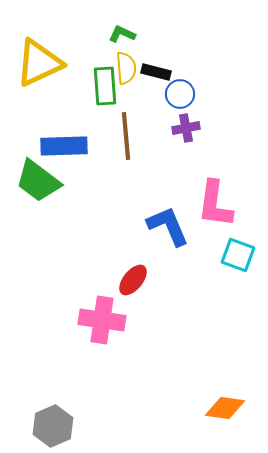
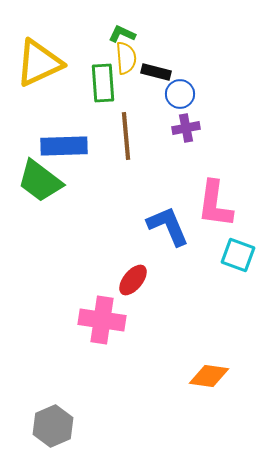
yellow semicircle: moved 10 px up
green rectangle: moved 2 px left, 3 px up
green trapezoid: moved 2 px right
orange diamond: moved 16 px left, 32 px up
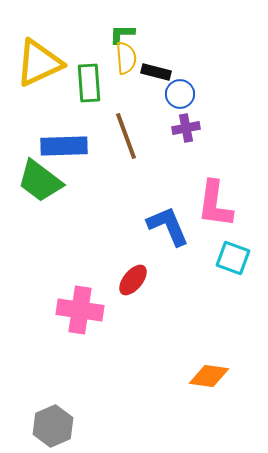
green L-shape: rotated 24 degrees counterclockwise
green rectangle: moved 14 px left
brown line: rotated 15 degrees counterclockwise
cyan square: moved 5 px left, 3 px down
pink cross: moved 22 px left, 10 px up
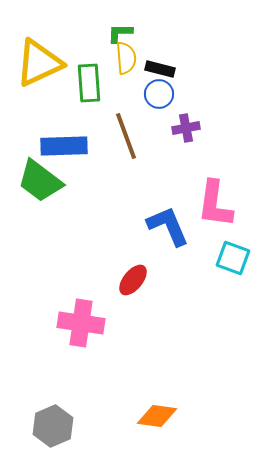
green L-shape: moved 2 px left, 1 px up
black rectangle: moved 4 px right, 3 px up
blue circle: moved 21 px left
pink cross: moved 1 px right, 13 px down
orange diamond: moved 52 px left, 40 px down
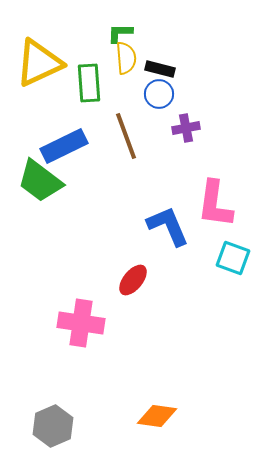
blue rectangle: rotated 24 degrees counterclockwise
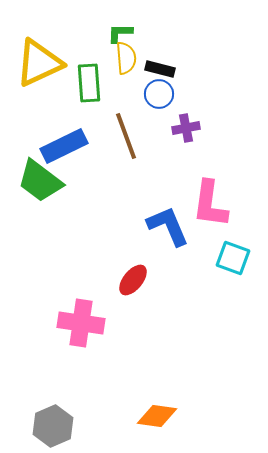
pink L-shape: moved 5 px left
